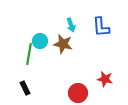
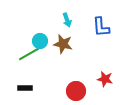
cyan arrow: moved 4 px left, 5 px up
green line: rotated 50 degrees clockwise
black rectangle: rotated 64 degrees counterclockwise
red circle: moved 2 px left, 2 px up
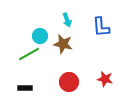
cyan circle: moved 5 px up
red circle: moved 7 px left, 9 px up
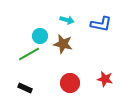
cyan arrow: rotated 56 degrees counterclockwise
blue L-shape: moved 3 px up; rotated 75 degrees counterclockwise
red circle: moved 1 px right, 1 px down
black rectangle: rotated 24 degrees clockwise
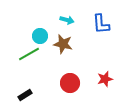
blue L-shape: rotated 75 degrees clockwise
red star: rotated 28 degrees counterclockwise
black rectangle: moved 7 px down; rotated 56 degrees counterclockwise
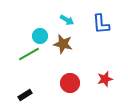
cyan arrow: rotated 16 degrees clockwise
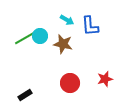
blue L-shape: moved 11 px left, 2 px down
green line: moved 4 px left, 16 px up
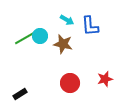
black rectangle: moved 5 px left, 1 px up
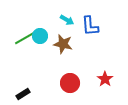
red star: rotated 21 degrees counterclockwise
black rectangle: moved 3 px right
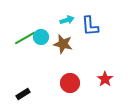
cyan arrow: rotated 48 degrees counterclockwise
cyan circle: moved 1 px right, 1 px down
